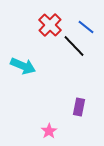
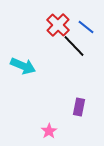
red cross: moved 8 px right
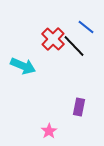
red cross: moved 5 px left, 14 px down
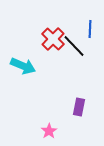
blue line: moved 4 px right, 2 px down; rotated 54 degrees clockwise
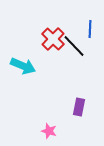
pink star: rotated 21 degrees counterclockwise
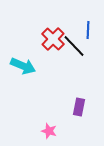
blue line: moved 2 px left, 1 px down
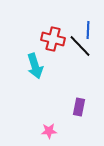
red cross: rotated 30 degrees counterclockwise
black line: moved 6 px right
cyan arrow: moved 12 px right; rotated 50 degrees clockwise
pink star: rotated 21 degrees counterclockwise
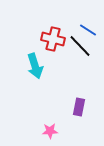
blue line: rotated 60 degrees counterclockwise
pink star: moved 1 px right
